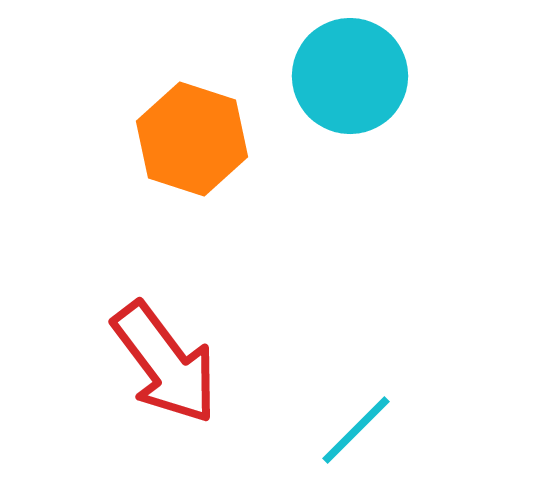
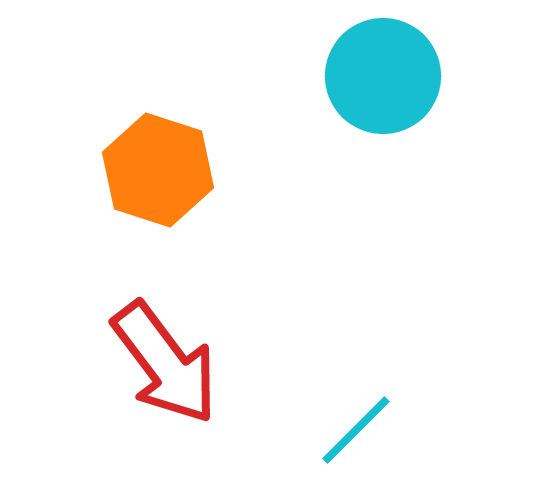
cyan circle: moved 33 px right
orange hexagon: moved 34 px left, 31 px down
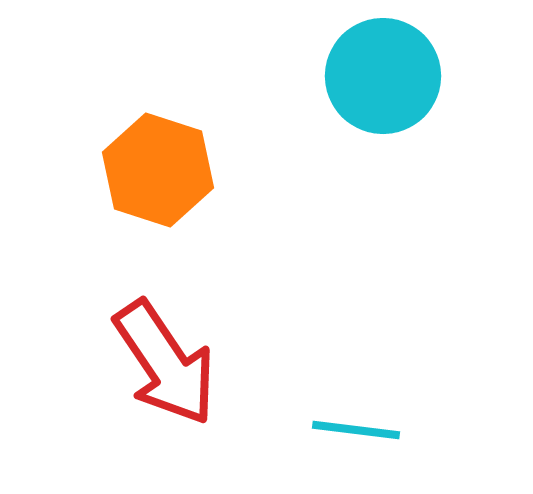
red arrow: rotated 3 degrees clockwise
cyan line: rotated 52 degrees clockwise
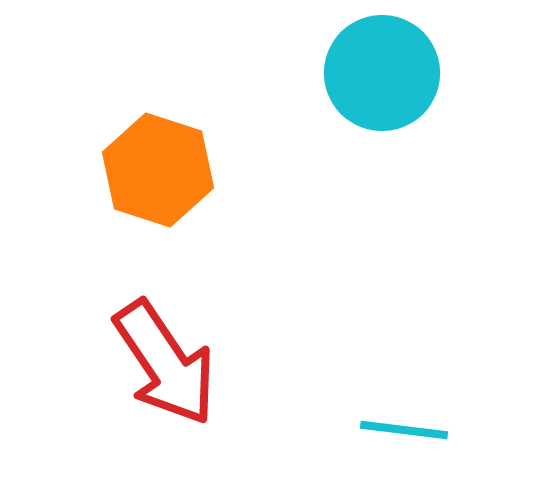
cyan circle: moved 1 px left, 3 px up
cyan line: moved 48 px right
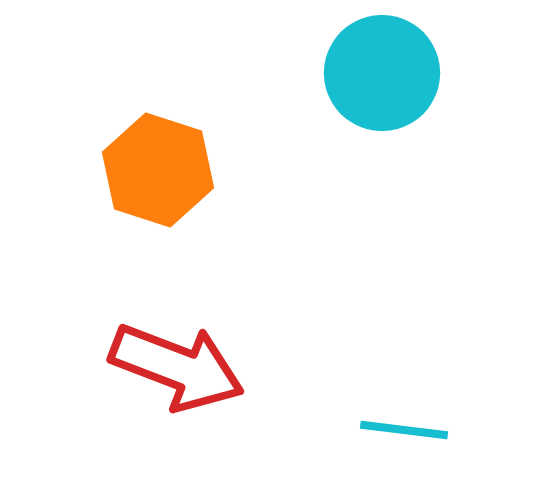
red arrow: moved 12 px right, 4 px down; rotated 35 degrees counterclockwise
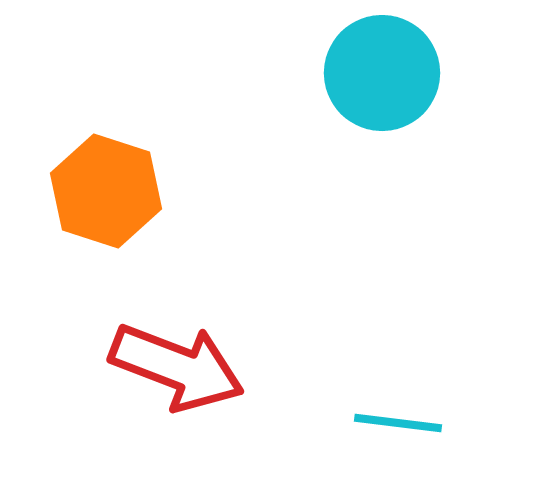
orange hexagon: moved 52 px left, 21 px down
cyan line: moved 6 px left, 7 px up
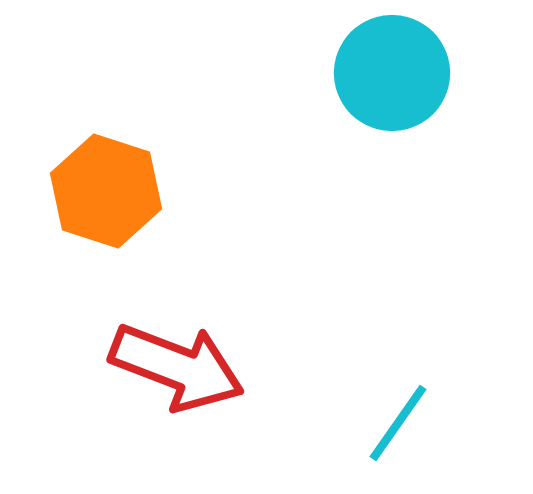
cyan circle: moved 10 px right
cyan line: rotated 62 degrees counterclockwise
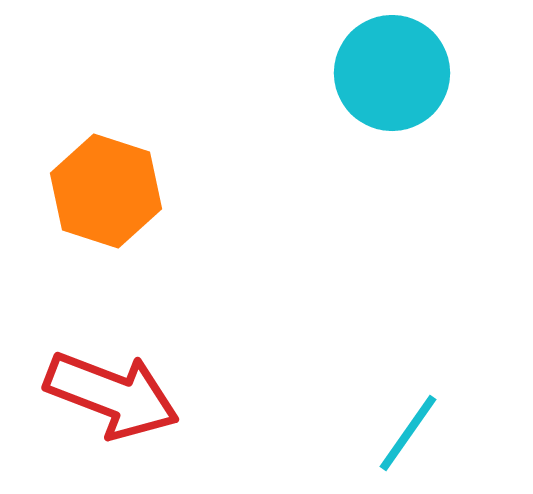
red arrow: moved 65 px left, 28 px down
cyan line: moved 10 px right, 10 px down
